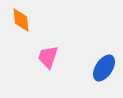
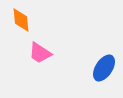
pink trapezoid: moved 8 px left, 4 px up; rotated 75 degrees counterclockwise
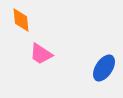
pink trapezoid: moved 1 px right, 1 px down
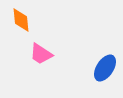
blue ellipse: moved 1 px right
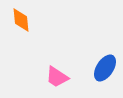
pink trapezoid: moved 16 px right, 23 px down
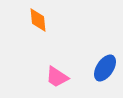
orange diamond: moved 17 px right
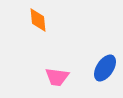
pink trapezoid: rotated 25 degrees counterclockwise
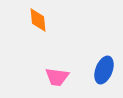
blue ellipse: moved 1 px left, 2 px down; rotated 12 degrees counterclockwise
